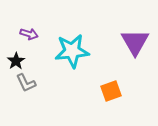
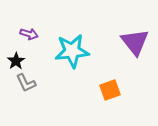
purple triangle: rotated 8 degrees counterclockwise
orange square: moved 1 px left, 1 px up
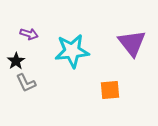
purple triangle: moved 3 px left, 1 px down
orange square: rotated 15 degrees clockwise
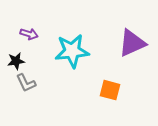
purple triangle: rotated 44 degrees clockwise
black star: rotated 24 degrees clockwise
orange square: rotated 20 degrees clockwise
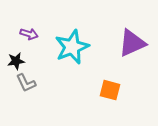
cyan star: moved 4 px up; rotated 16 degrees counterclockwise
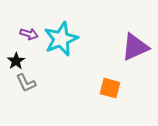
purple triangle: moved 3 px right, 4 px down
cyan star: moved 11 px left, 8 px up
black star: rotated 24 degrees counterclockwise
orange square: moved 2 px up
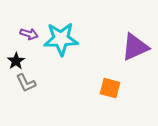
cyan star: rotated 20 degrees clockwise
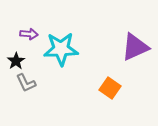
purple arrow: rotated 12 degrees counterclockwise
cyan star: moved 10 px down
orange square: rotated 20 degrees clockwise
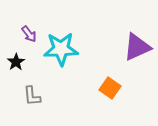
purple arrow: rotated 48 degrees clockwise
purple triangle: moved 2 px right
black star: moved 1 px down
gray L-shape: moved 6 px right, 13 px down; rotated 20 degrees clockwise
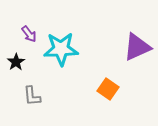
orange square: moved 2 px left, 1 px down
